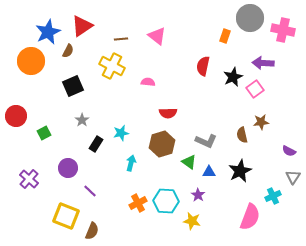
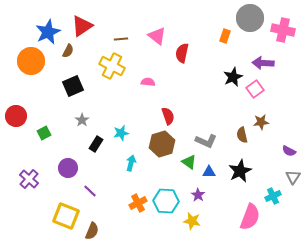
red semicircle at (203, 66): moved 21 px left, 13 px up
red semicircle at (168, 113): moved 3 px down; rotated 108 degrees counterclockwise
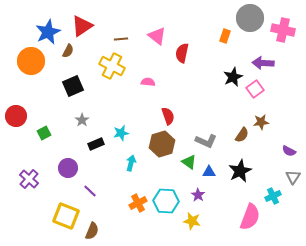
brown semicircle at (242, 135): rotated 133 degrees counterclockwise
black rectangle at (96, 144): rotated 35 degrees clockwise
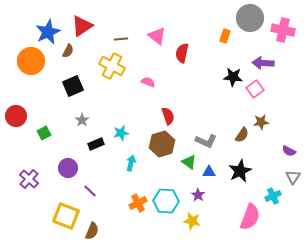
black star at (233, 77): rotated 30 degrees clockwise
pink semicircle at (148, 82): rotated 16 degrees clockwise
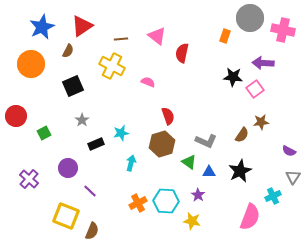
blue star at (48, 32): moved 6 px left, 5 px up
orange circle at (31, 61): moved 3 px down
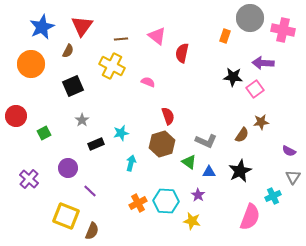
red triangle at (82, 26): rotated 20 degrees counterclockwise
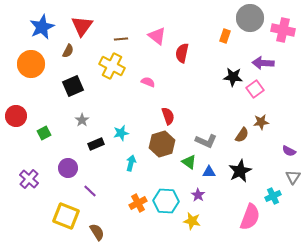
brown semicircle at (92, 231): moved 5 px right, 1 px down; rotated 54 degrees counterclockwise
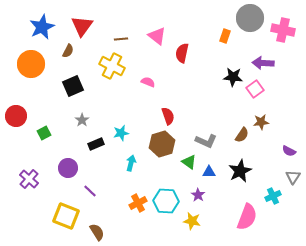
pink semicircle at (250, 217): moved 3 px left
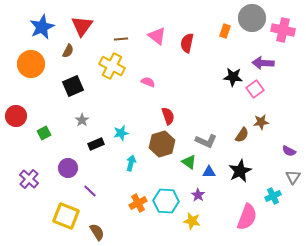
gray circle at (250, 18): moved 2 px right
orange rectangle at (225, 36): moved 5 px up
red semicircle at (182, 53): moved 5 px right, 10 px up
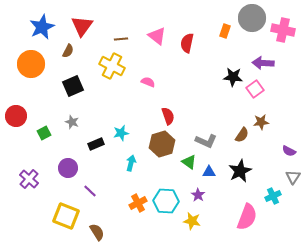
gray star at (82, 120): moved 10 px left, 2 px down; rotated 16 degrees counterclockwise
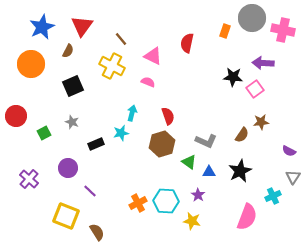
pink triangle at (157, 36): moved 4 px left, 20 px down; rotated 12 degrees counterclockwise
brown line at (121, 39): rotated 56 degrees clockwise
cyan arrow at (131, 163): moved 1 px right, 50 px up
